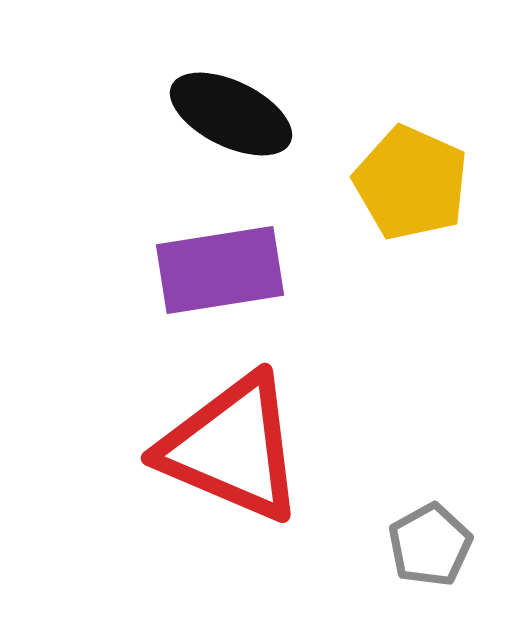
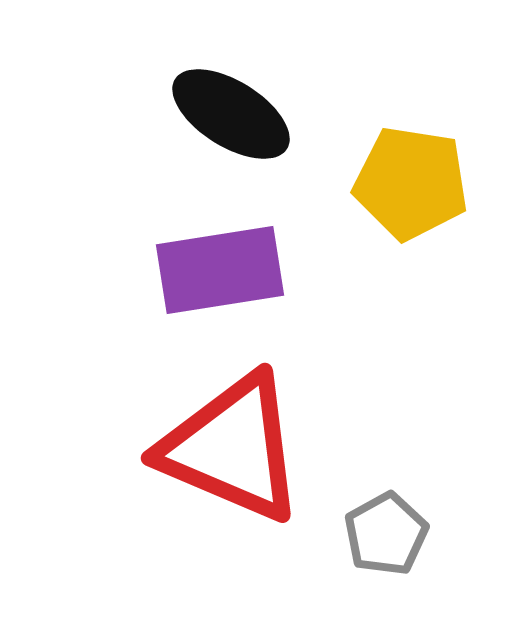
black ellipse: rotated 6 degrees clockwise
yellow pentagon: rotated 15 degrees counterclockwise
gray pentagon: moved 44 px left, 11 px up
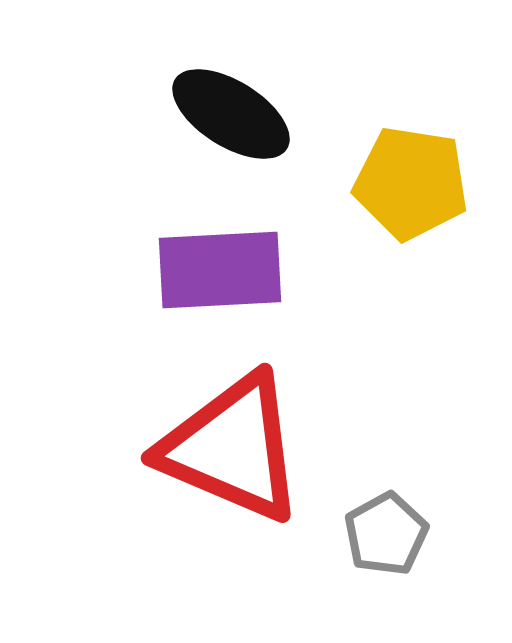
purple rectangle: rotated 6 degrees clockwise
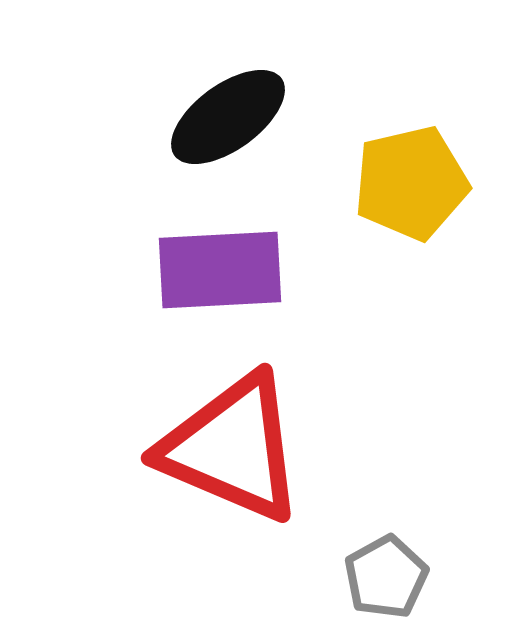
black ellipse: moved 3 px left, 3 px down; rotated 68 degrees counterclockwise
yellow pentagon: rotated 22 degrees counterclockwise
gray pentagon: moved 43 px down
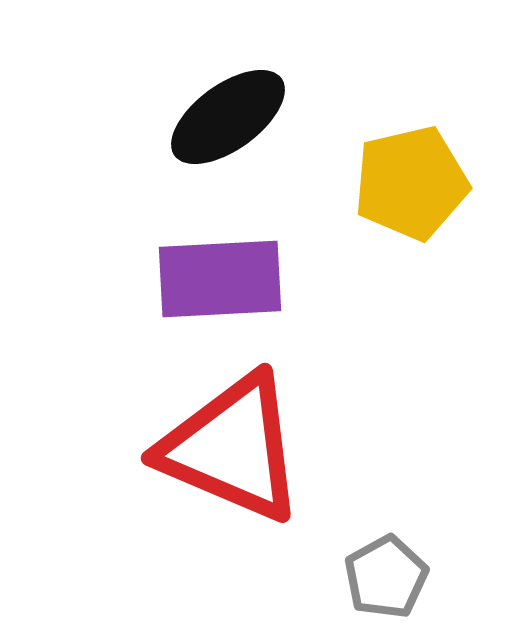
purple rectangle: moved 9 px down
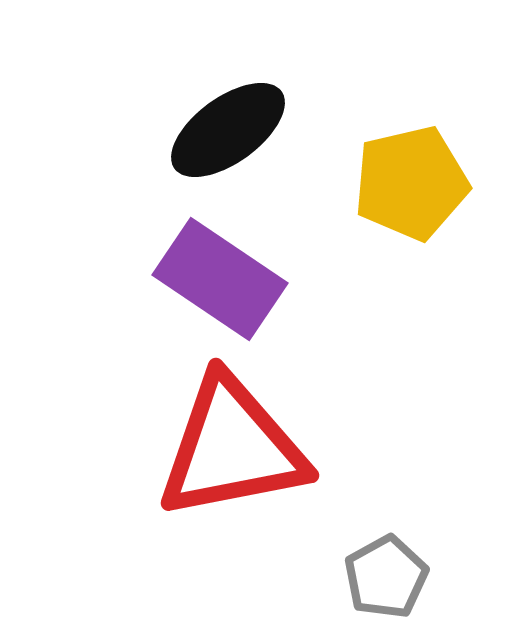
black ellipse: moved 13 px down
purple rectangle: rotated 37 degrees clockwise
red triangle: rotated 34 degrees counterclockwise
